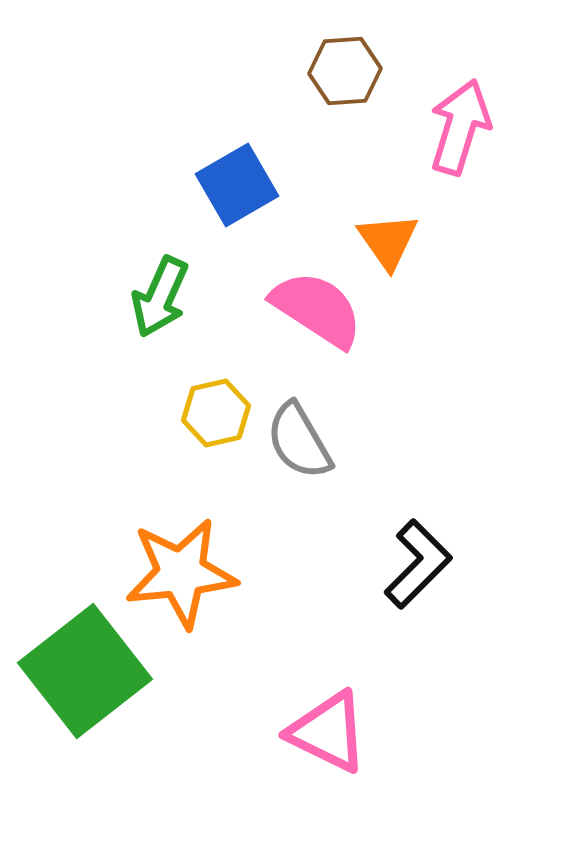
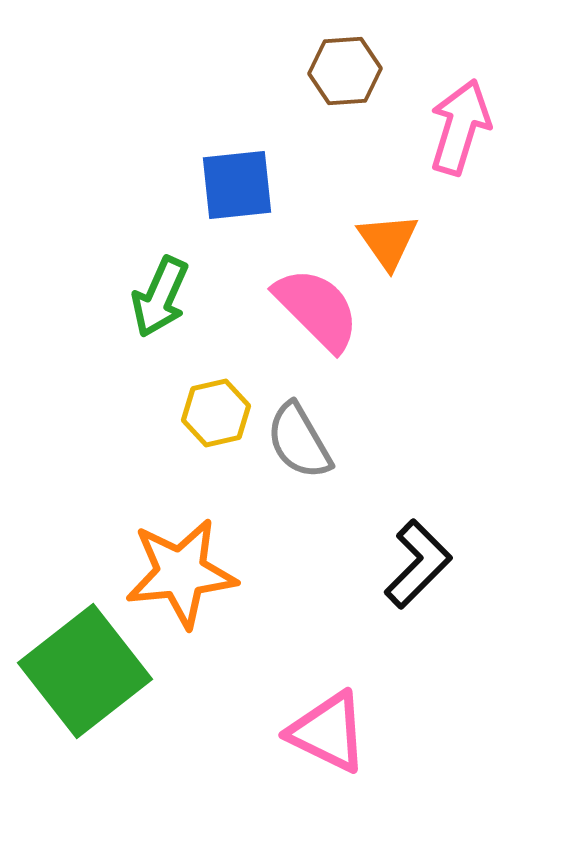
blue square: rotated 24 degrees clockwise
pink semicircle: rotated 12 degrees clockwise
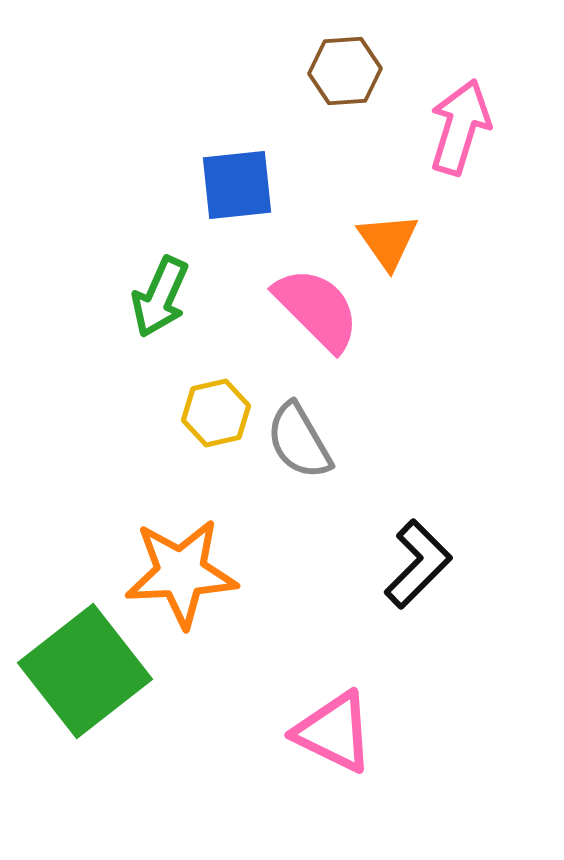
orange star: rotated 3 degrees clockwise
pink triangle: moved 6 px right
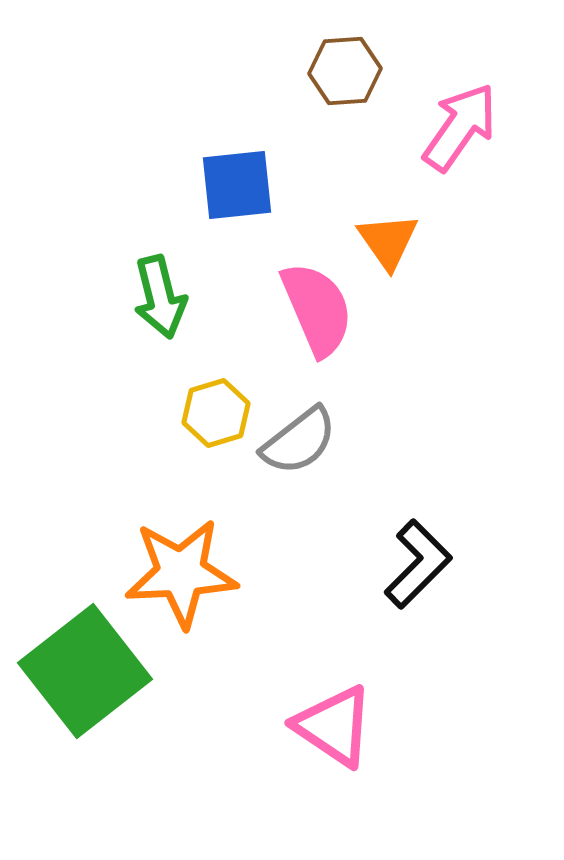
pink arrow: rotated 18 degrees clockwise
green arrow: rotated 38 degrees counterclockwise
pink semicircle: rotated 22 degrees clockwise
yellow hexagon: rotated 4 degrees counterclockwise
gray semicircle: rotated 98 degrees counterclockwise
pink triangle: moved 6 px up; rotated 8 degrees clockwise
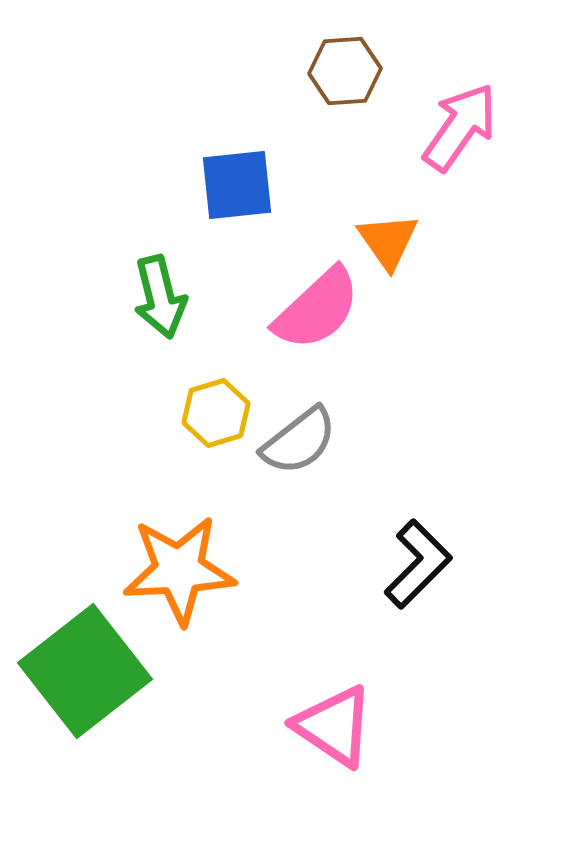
pink semicircle: rotated 70 degrees clockwise
orange star: moved 2 px left, 3 px up
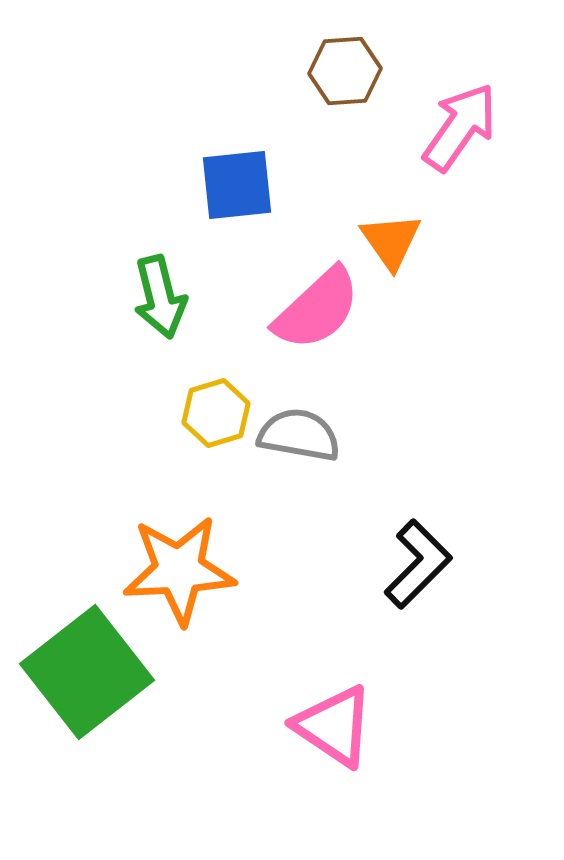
orange triangle: moved 3 px right
gray semicircle: moved 6 px up; rotated 132 degrees counterclockwise
green square: moved 2 px right, 1 px down
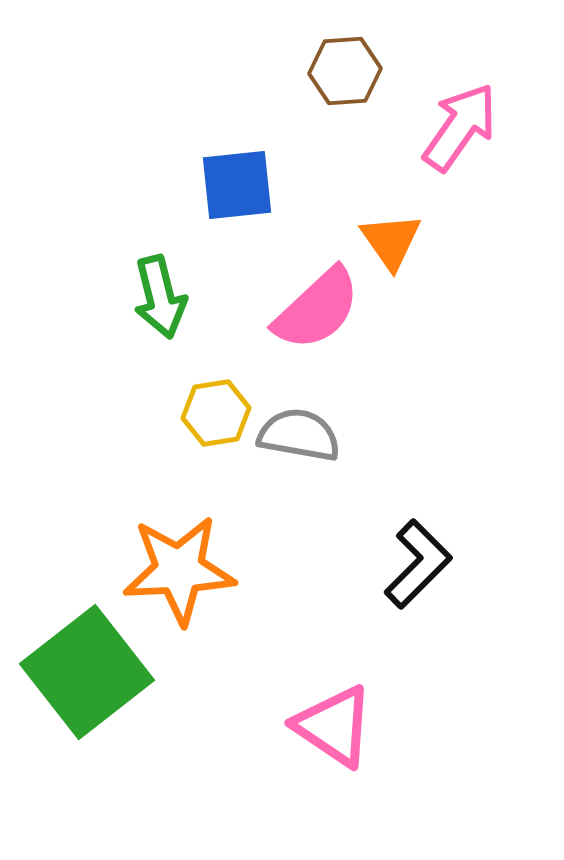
yellow hexagon: rotated 8 degrees clockwise
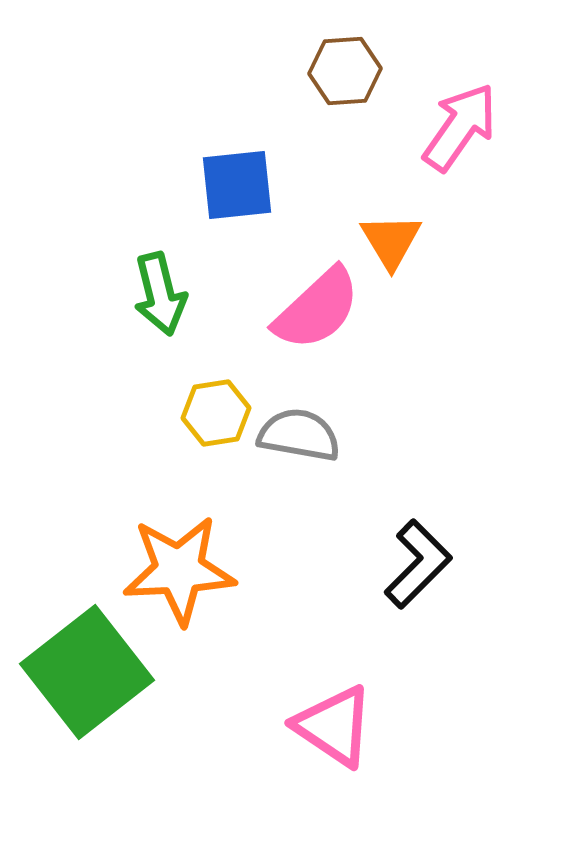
orange triangle: rotated 4 degrees clockwise
green arrow: moved 3 px up
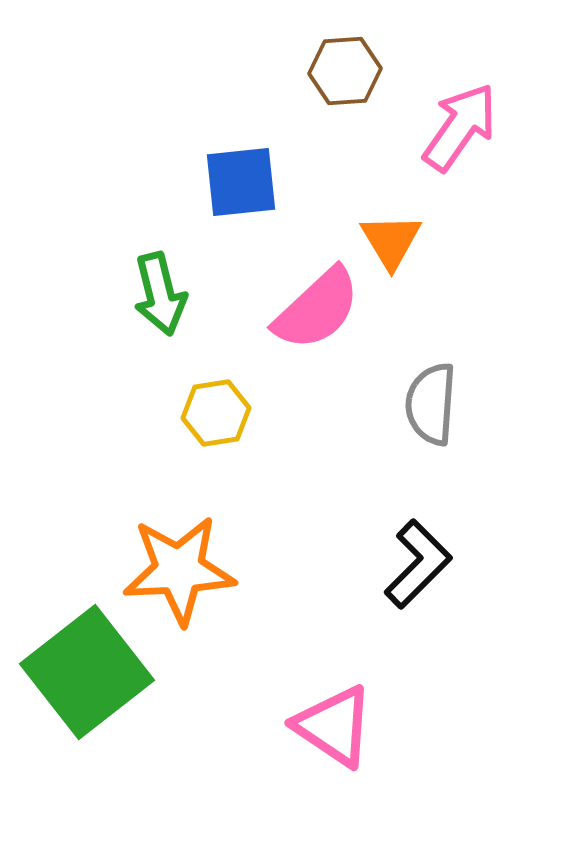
blue square: moved 4 px right, 3 px up
gray semicircle: moved 132 px right, 31 px up; rotated 96 degrees counterclockwise
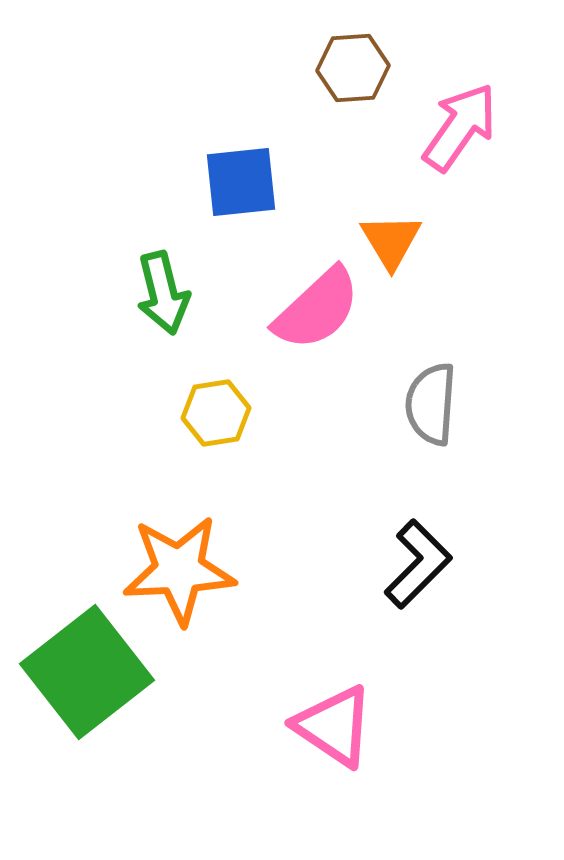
brown hexagon: moved 8 px right, 3 px up
green arrow: moved 3 px right, 1 px up
